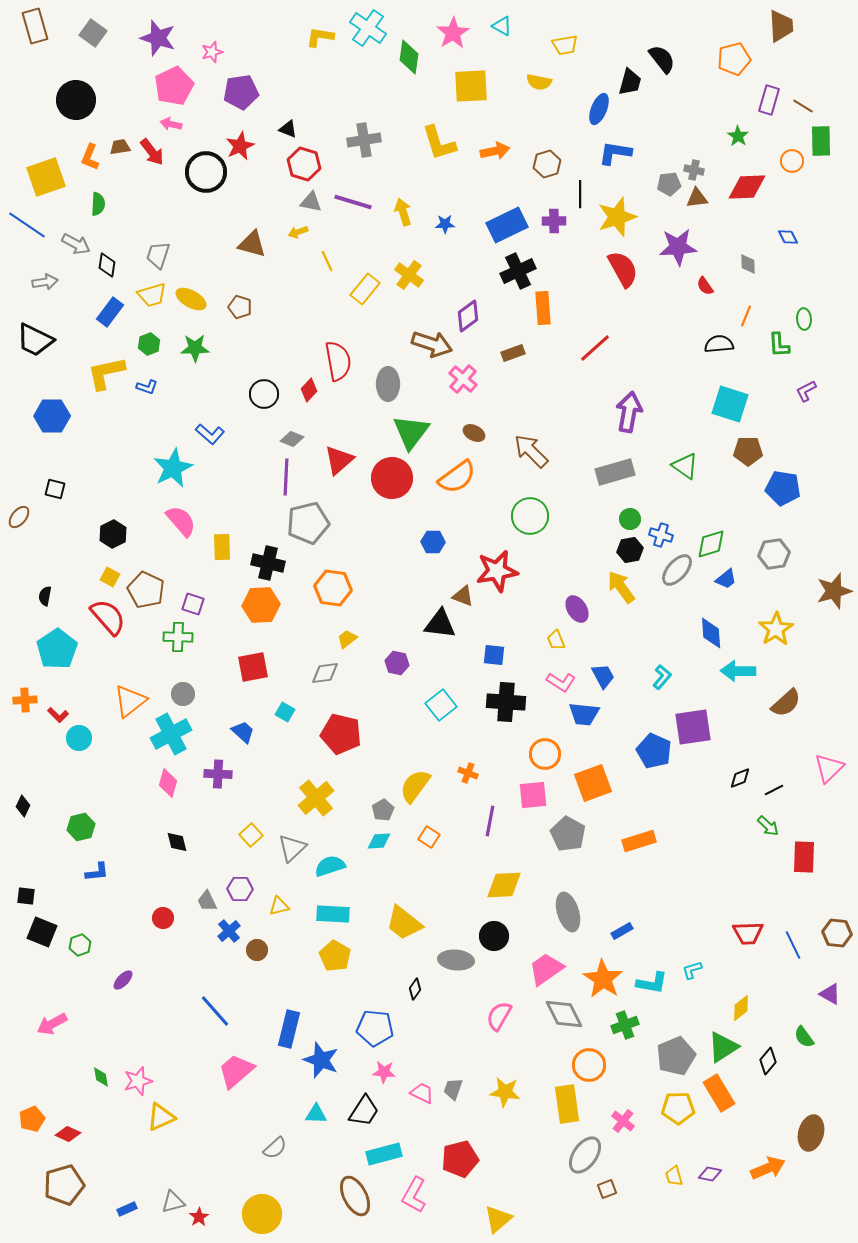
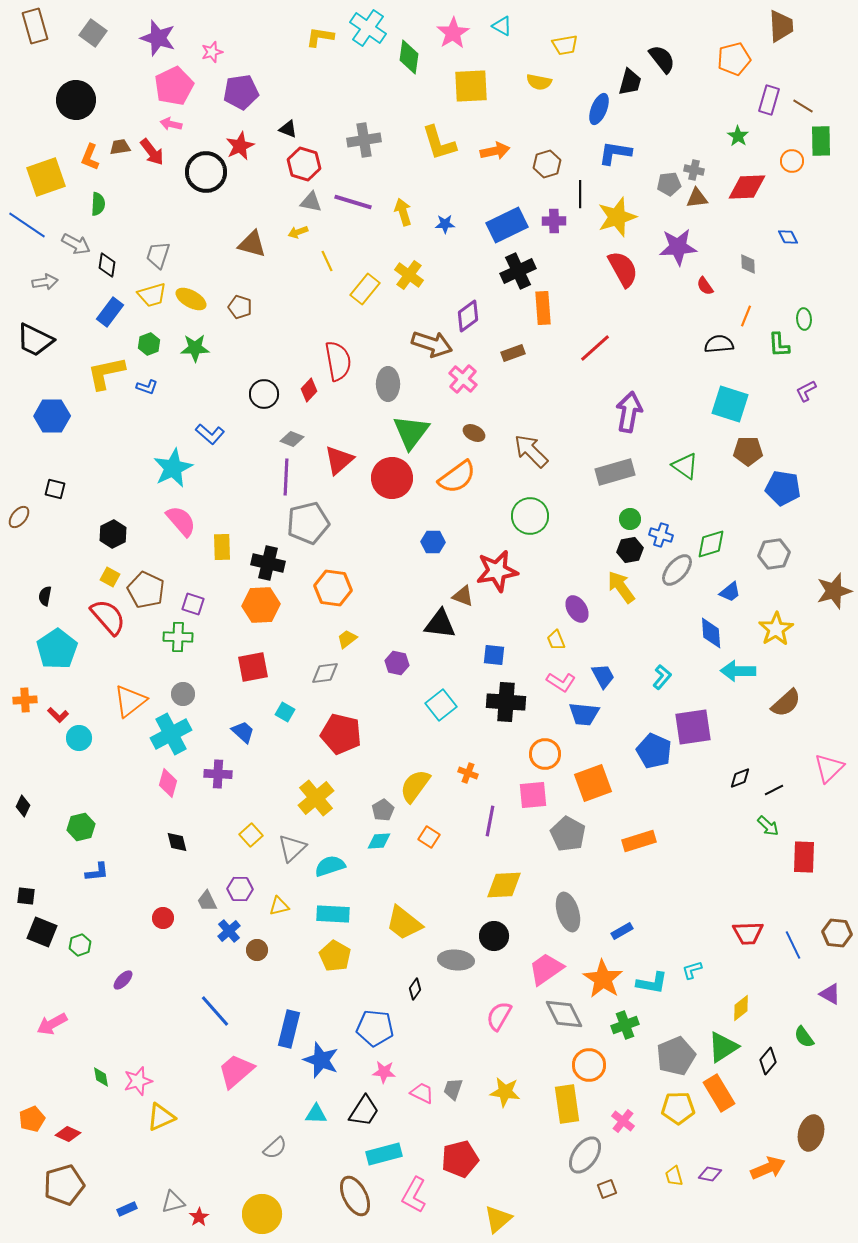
blue trapezoid at (726, 579): moved 4 px right, 13 px down
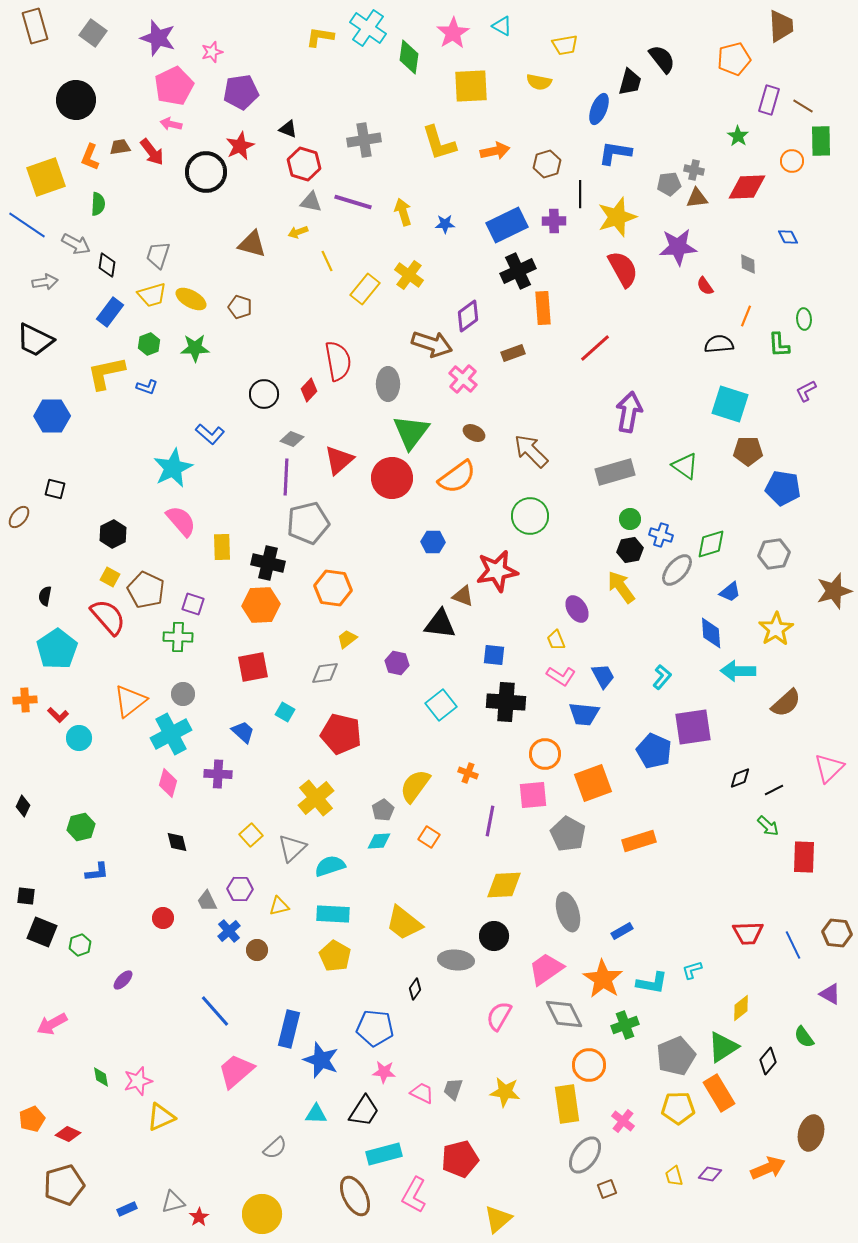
pink L-shape at (561, 682): moved 6 px up
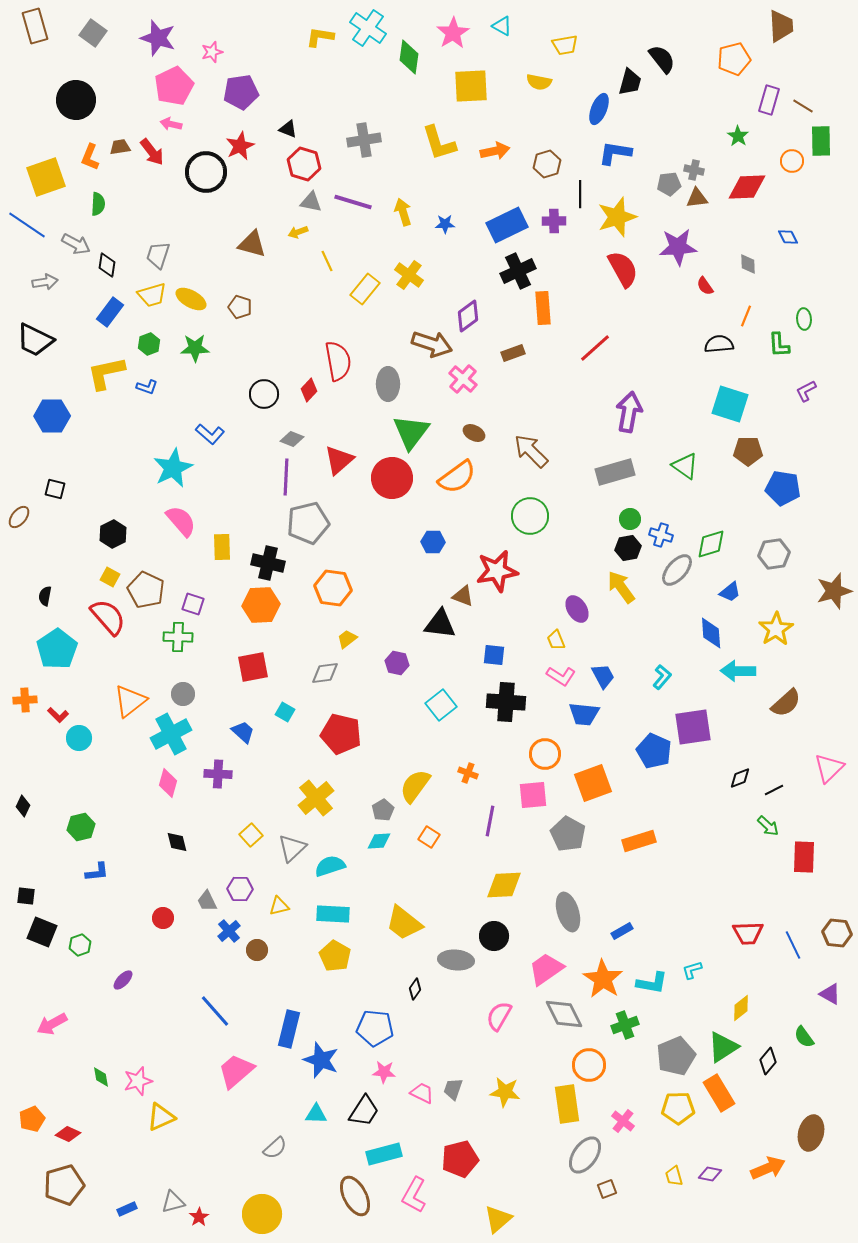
black hexagon at (630, 550): moved 2 px left, 2 px up
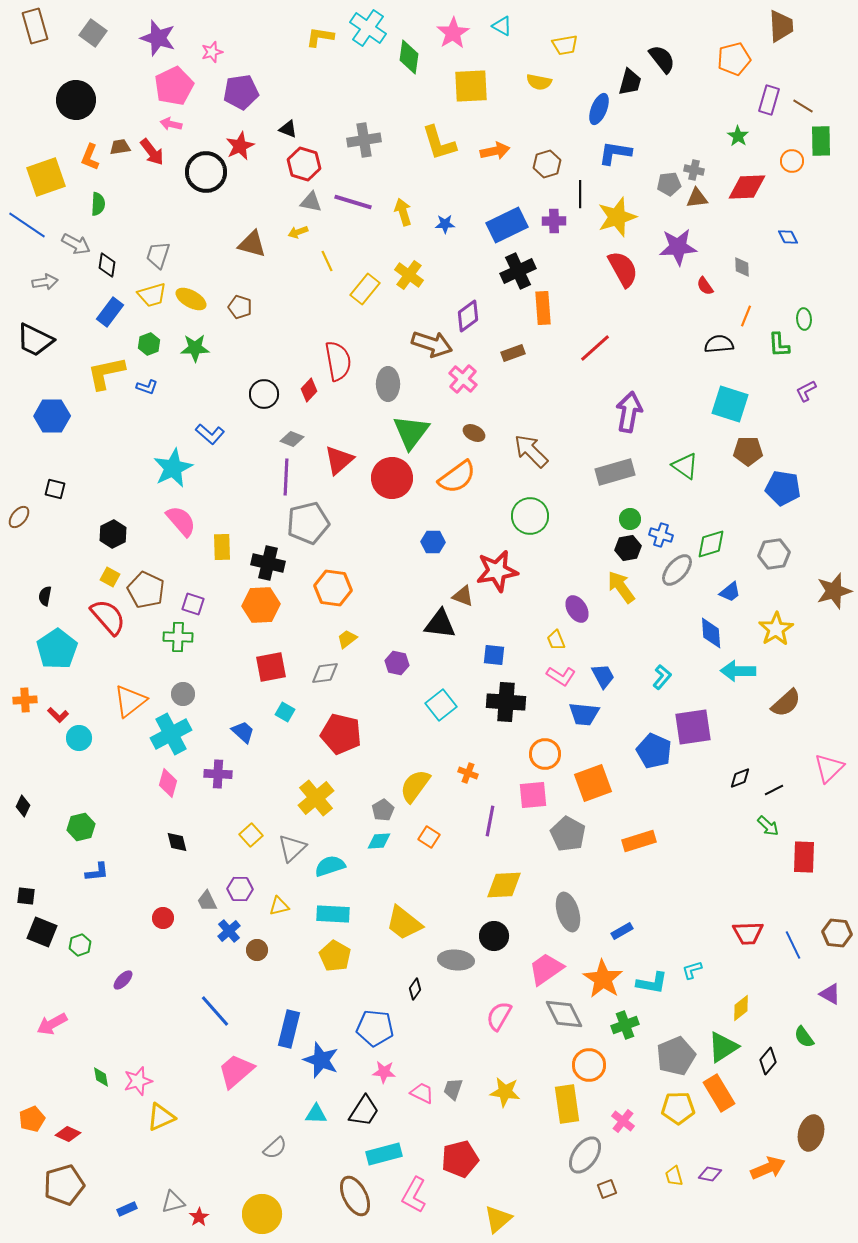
gray diamond at (748, 264): moved 6 px left, 3 px down
red square at (253, 667): moved 18 px right
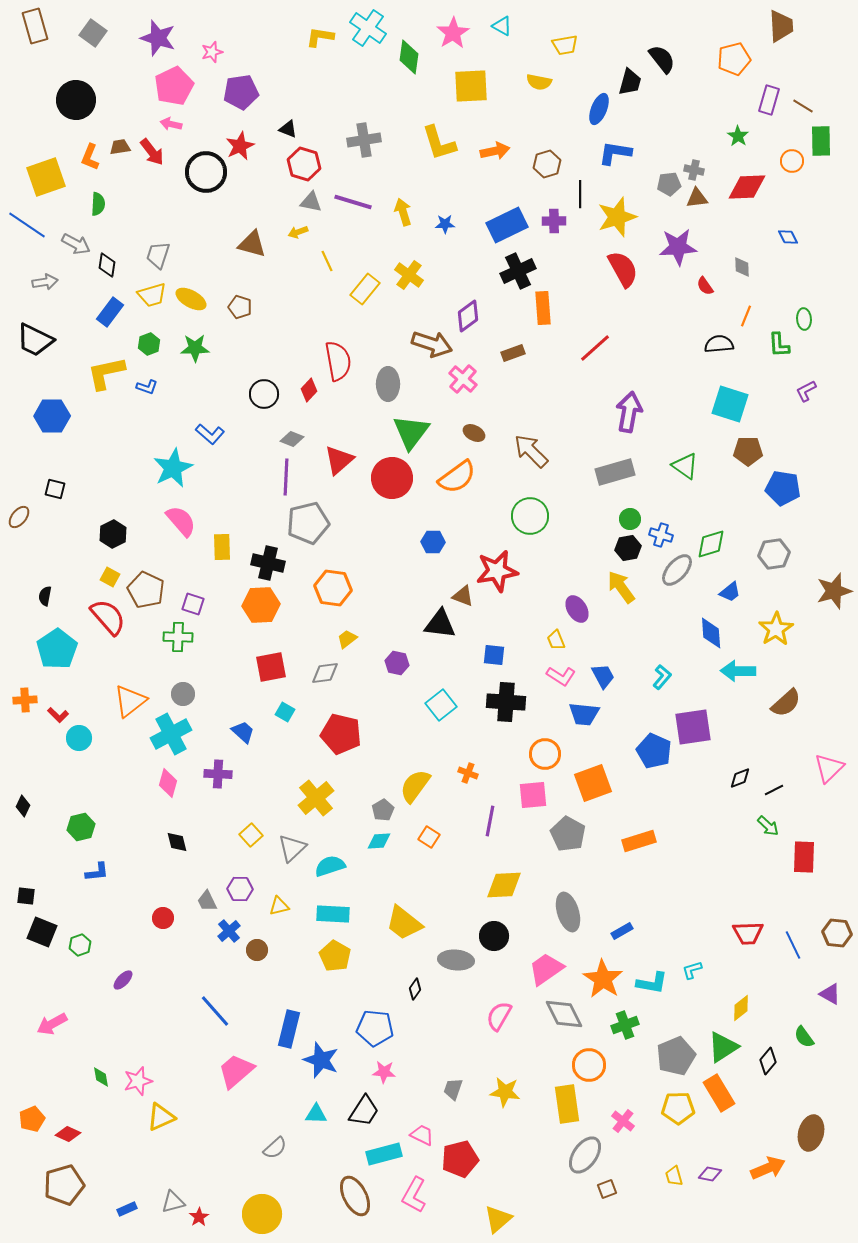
pink trapezoid at (422, 1093): moved 42 px down
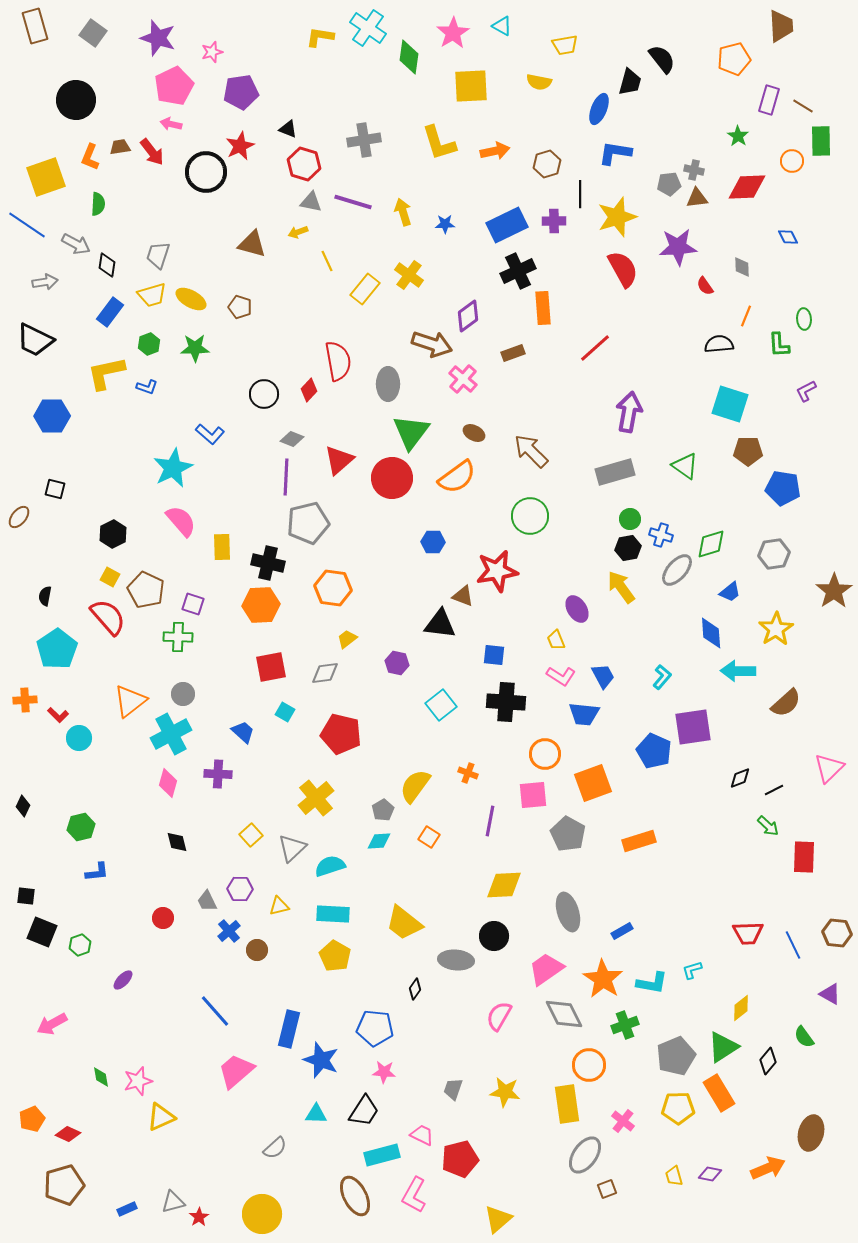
brown star at (834, 591): rotated 18 degrees counterclockwise
cyan rectangle at (384, 1154): moved 2 px left, 1 px down
